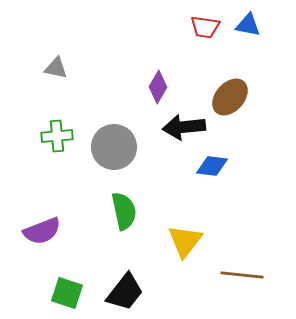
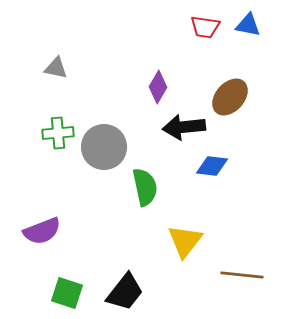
green cross: moved 1 px right, 3 px up
gray circle: moved 10 px left
green semicircle: moved 21 px right, 24 px up
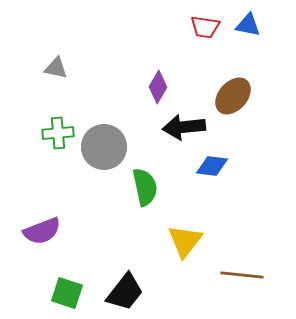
brown ellipse: moved 3 px right, 1 px up
